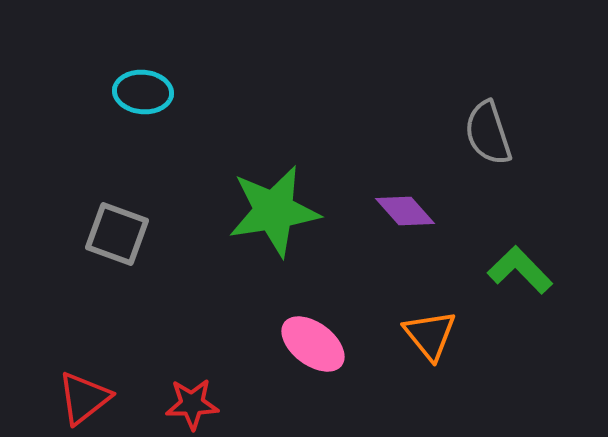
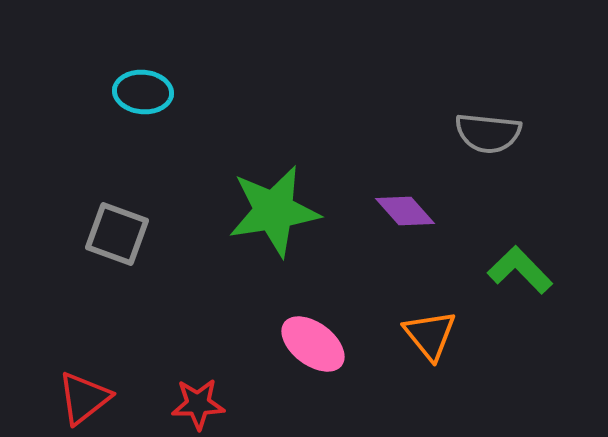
gray semicircle: rotated 66 degrees counterclockwise
red star: moved 6 px right
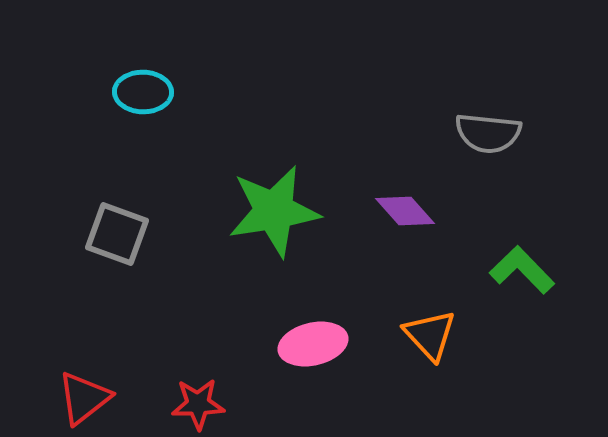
cyan ellipse: rotated 4 degrees counterclockwise
green L-shape: moved 2 px right
orange triangle: rotated 4 degrees counterclockwise
pink ellipse: rotated 50 degrees counterclockwise
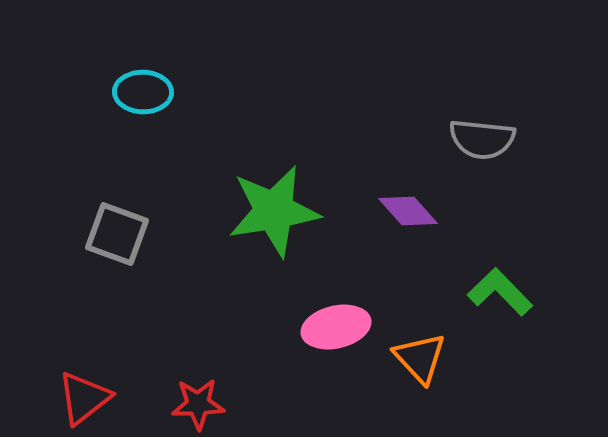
gray semicircle: moved 6 px left, 6 px down
purple diamond: moved 3 px right
green L-shape: moved 22 px left, 22 px down
orange triangle: moved 10 px left, 23 px down
pink ellipse: moved 23 px right, 17 px up
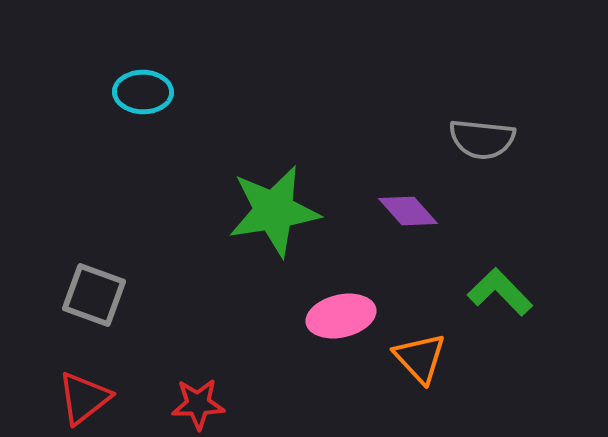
gray square: moved 23 px left, 61 px down
pink ellipse: moved 5 px right, 11 px up
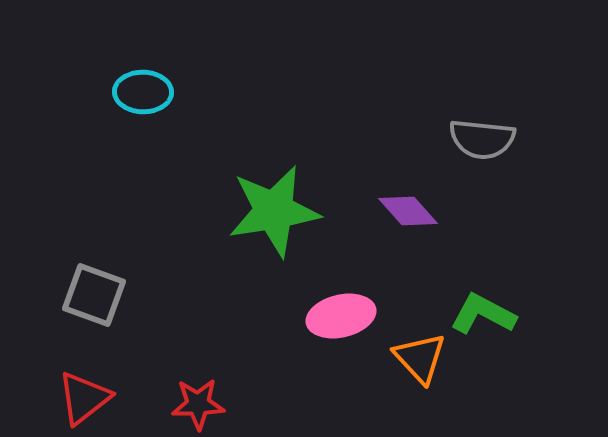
green L-shape: moved 17 px left, 22 px down; rotated 18 degrees counterclockwise
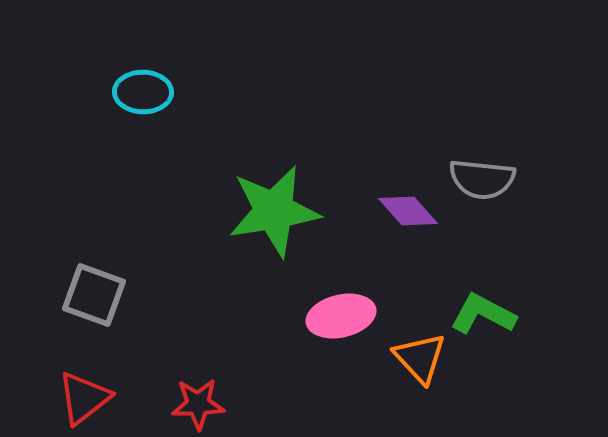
gray semicircle: moved 40 px down
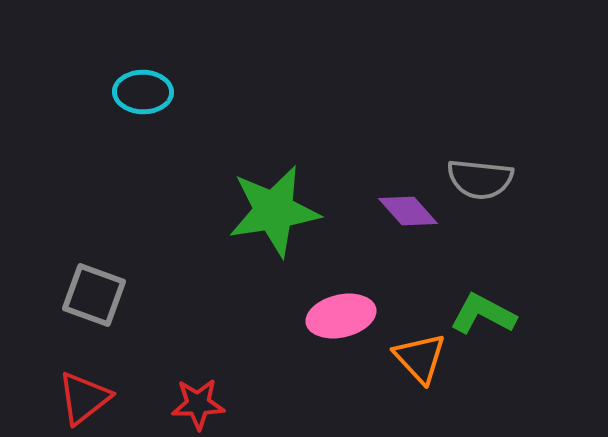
gray semicircle: moved 2 px left
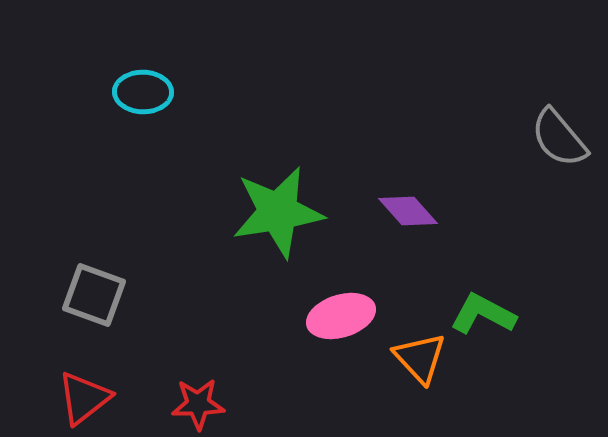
gray semicircle: moved 79 px right, 41 px up; rotated 44 degrees clockwise
green star: moved 4 px right, 1 px down
pink ellipse: rotated 4 degrees counterclockwise
